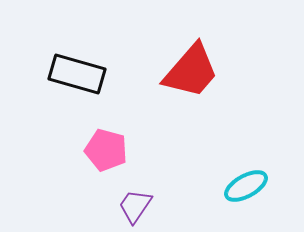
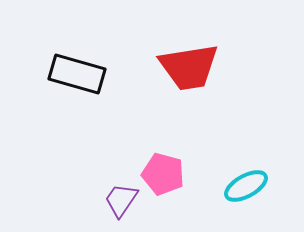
red trapezoid: moved 2 px left, 4 px up; rotated 40 degrees clockwise
pink pentagon: moved 57 px right, 24 px down
purple trapezoid: moved 14 px left, 6 px up
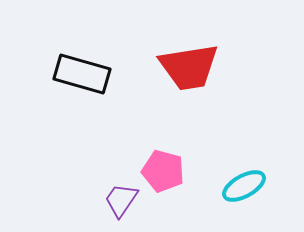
black rectangle: moved 5 px right
pink pentagon: moved 3 px up
cyan ellipse: moved 2 px left
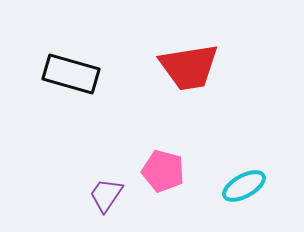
black rectangle: moved 11 px left
purple trapezoid: moved 15 px left, 5 px up
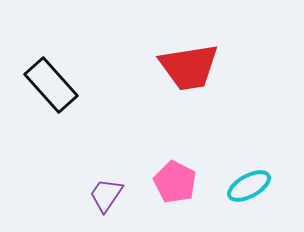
black rectangle: moved 20 px left, 11 px down; rotated 32 degrees clockwise
pink pentagon: moved 12 px right, 11 px down; rotated 12 degrees clockwise
cyan ellipse: moved 5 px right
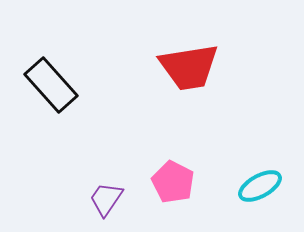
pink pentagon: moved 2 px left
cyan ellipse: moved 11 px right
purple trapezoid: moved 4 px down
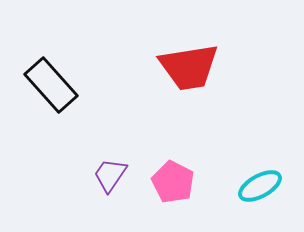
purple trapezoid: moved 4 px right, 24 px up
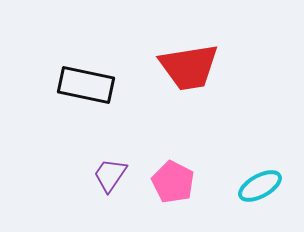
black rectangle: moved 35 px right; rotated 36 degrees counterclockwise
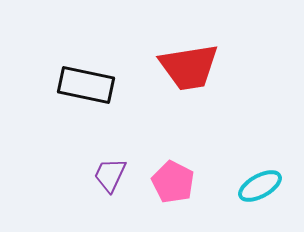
purple trapezoid: rotated 9 degrees counterclockwise
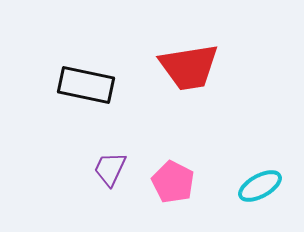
purple trapezoid: moved 6 px up
